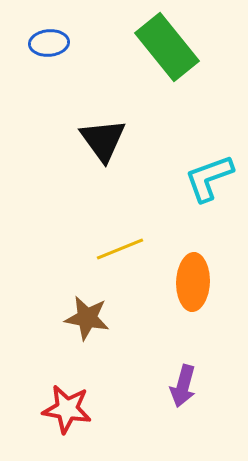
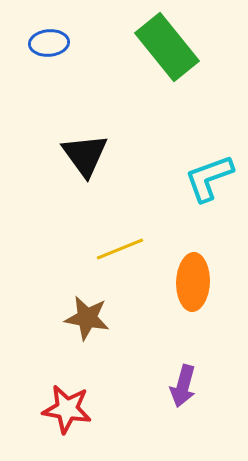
black triangle: moved 18 px left, 15 px down
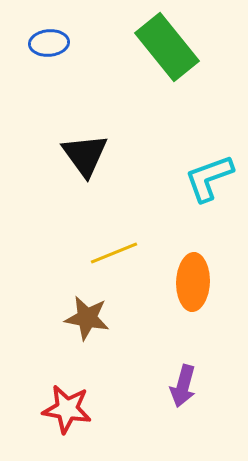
yellow line: moved 6 px left, 4 px down
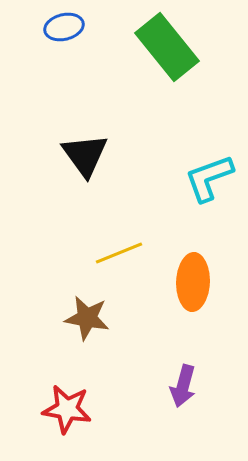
blue ellipse: moved 15 px right, 16 px up; rotated 9 degrees counterclockwise
yellow line: moved 5 px right
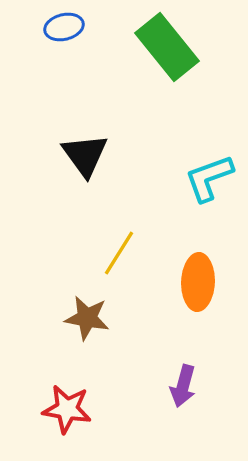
yellow line: rotated 36 degrees counterclockwise
orange ellipse: moved 5 px right
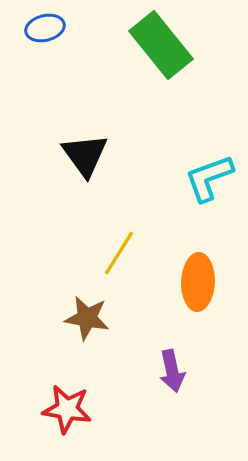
blue ellipse: moved 19 px left, 1 px down
green rectangle: moved 6 px left, 2 px up
purple arrow: moved 11 px left, 15 px up; rotated 27 degrees counterclockwise
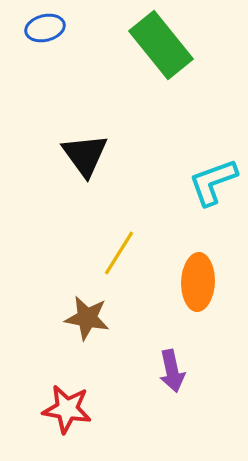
cyan L-shape: moved 4 px right, 4 px down
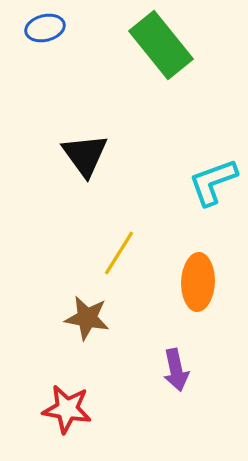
purple arrow: moved 4 px right, 1 px up
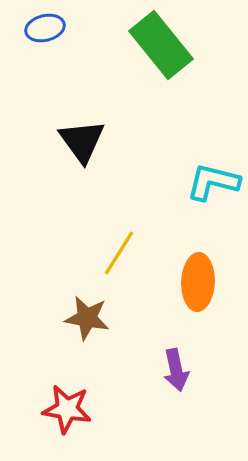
black triangle: moved 3 px left, 14 px up
cyan L-shape: rotated 34 degrees clockwise
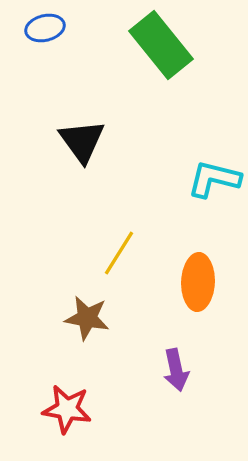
cyan L-shape: moved 1 px right, 3 px up
